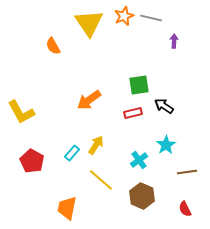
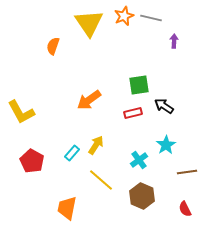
orange semicircle: rotated 48 degrees clockwise
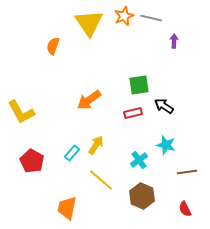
cyan star: rotated 24 degrees counterclockwise
